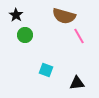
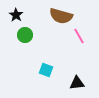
brown semicircle: moved 3 px left
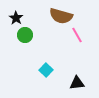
black star: moved 3 px down
pink line: moved 2 px left, 1 px up
cyan square: rotated 24 degrees clockwise
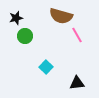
black star: rotated 24 degrees clockwise
green circle: moved 1 px down
cyan square: moved 3 px up
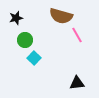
green circle: moved 4 px down
cyan square: moved 12 px left, 9 px up
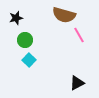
brown semicircle: moved 3 px right, 1 px up
pink line: moved 2 px right
cyan square: moved 5 px left, 2 px down
black triangle: rotated 21 degrees counterclockwise
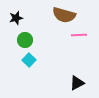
pink line: rotated 63 degrees counterclockwise
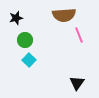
brown semicircle: rotated 20 degrees counterclockwise
pink line: rotated 70 degrees clockwise
black triangle: rotated 28 degrees counterclockwise
